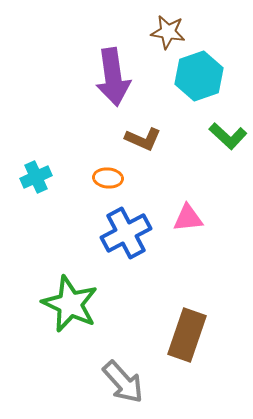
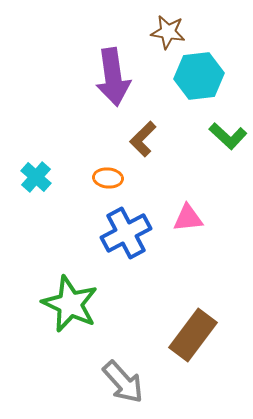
cyan hexagon: rotated 12 degrees clockwise
brown L-shape: rotated 111 degrees clockwise
cyan cross: rotated 24 degrees counterclockwise
brown rectangle: moved 6 px right; rotated 18 degrees clockwise
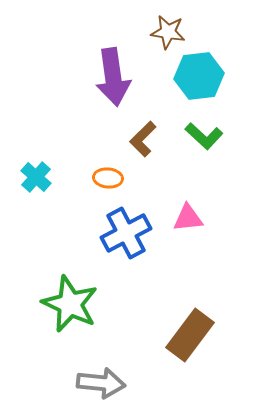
green L-shape: moved 24 px left
brown rectangle: moved 3 px left
gray arrow: moved 22 px left, 1 px down; rotated 42 degrees counterclockwise
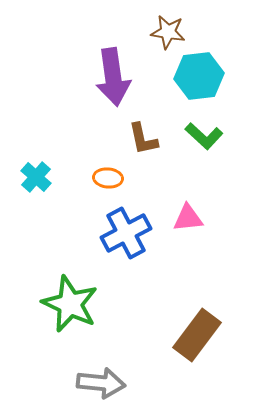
brown L-shape: rotated 57 degrees counterclockwise
brown rectangle: moved 7 px right
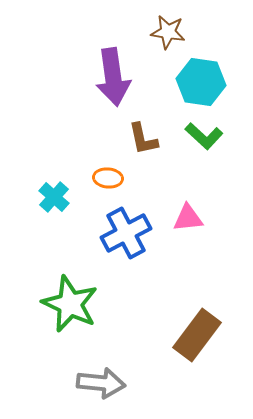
cyan hexagon: moved 2 px right, 6 px down; rotated 15 degrees clockwise
cyan cross: moved 18 px right, 20 px down
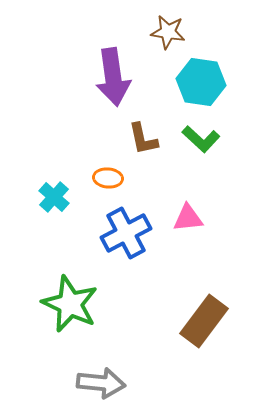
green L-shape: moved 3 px left, 3 px down
brown rectangle: moved 7 px right, 14 px up
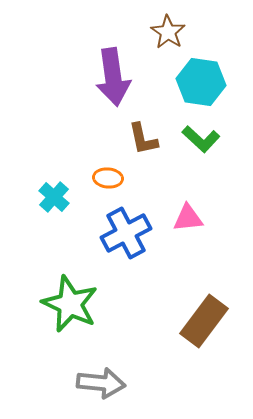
brown star: rotated 24 degrees clockwise
